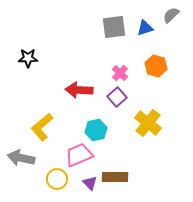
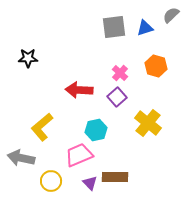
yellow circle: moved 6 px left, 2 px down
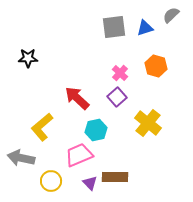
red arrow: moved 2 px left, 8 px down; rotated 40 degrees clockwise
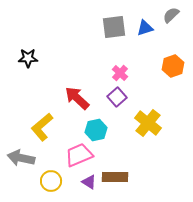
orange hexagon: moved 17 px right; rotated 25 degrees clockwise
purple triangle: moved 1 px left, 1 px up; rotated 14 degrees counterclockwise
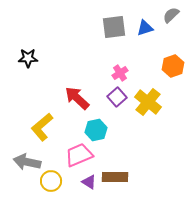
pink cross: rotated 14 degrees clockwise
yellow cross: moved 21 px up
gray arrow: moved 6 px right, 4 px down
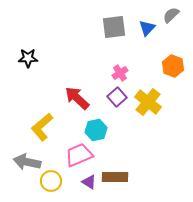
blue triangle: moved 2 px right; rotated 30 degrees counterclockwise
orange hexagon: rotated 20 degrees counterclockwise
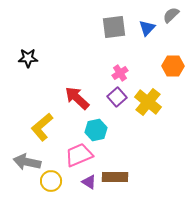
orange hexagon: rotated 20 degrees counterclockwise
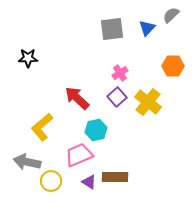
gray square: moved 2 px left, 2 px down
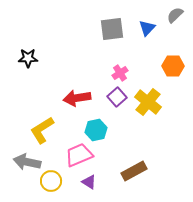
gray semicircle: moved 4 px right
red arrow: rotated 52 degrees counterclockwise
yellow L-shape: moved 3 px down; rotated 8 degrees clockwise
brown rectangle: moved 19 px right, 6 px up; rotated 30 degrees counterclockwise
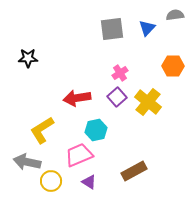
gray semicircle: rotated 36 degrees clockwise
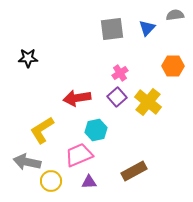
purple triangle: rotated 35 degrees counterclockwise
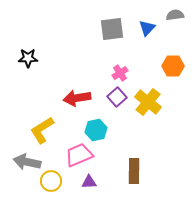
brown rectangle: rotated 60 degrees counterclockwise
